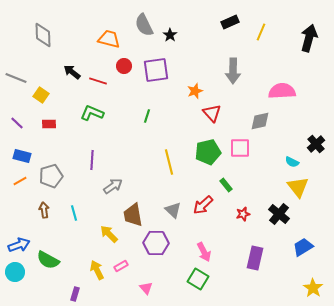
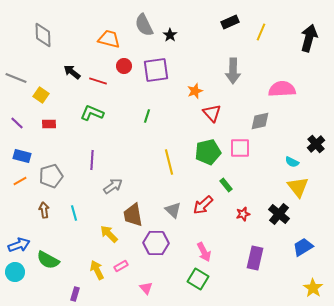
pink semicircle at (282, 91): moved 2 px up
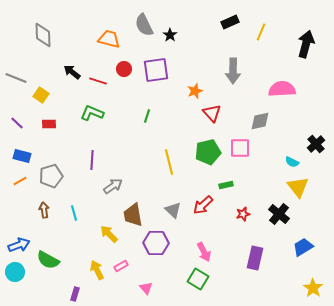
black arrow at (309, 38): moved 3 px left, 6 px down
red circle at (124, 66): moved 3 px down
green rectangle at (226, 185): rotated 64 degrees counterclockwise
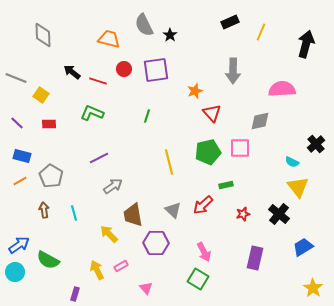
purple line at (92, 160): moved 7 px right, 2 px up; rotated 60 degrees clockwise
gray pentagon at (51, 176): rotated 25 degrees counterclockwise
blue arrow at (19, 245): rotated 15 degrees counterclockwise
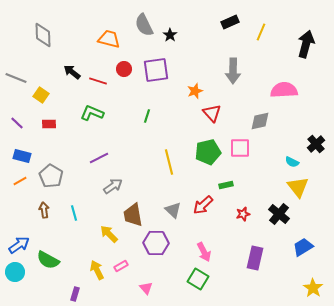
pink semicircle at (282, 89): moved 2 px right, 1 px down
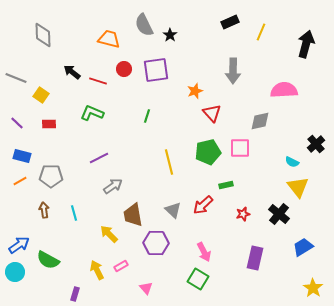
gray pentagon at (51, 176): rotated 30 degrees counterclockwise
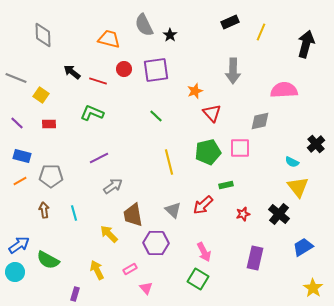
green line at (147, 116): moved 9 px right; rotated 64 degrees counterclockwise
pink rectangle at (121, 266): moved 9 px right, 3 px down
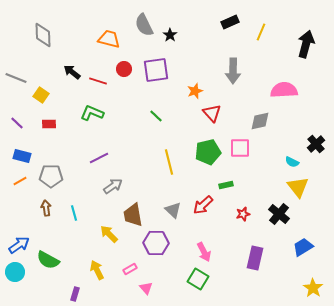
brown arrow at (44, 210): moved 2 px right, 2 px up
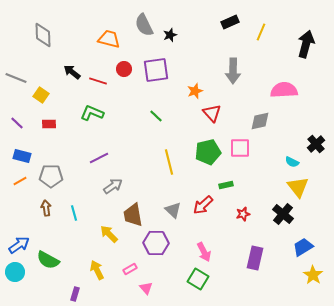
black star at (170, 35): rotated 16 degrees clockwise
black cross at (279, 214): moved 4 px right
yellow star at (313, 288): moved 13 px up
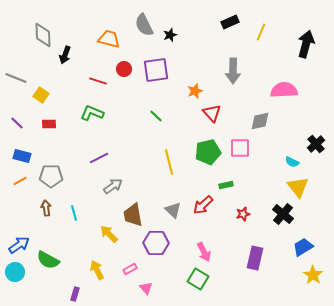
black arrow at (72, 72): moved 7 px left, 17 px up; rotated 108 degrees counterclockwise
